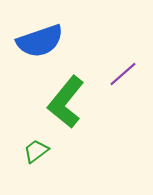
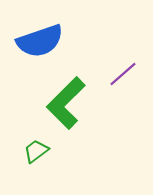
green L-shape: moved 1 px down; rotated 6 degrees clockwise
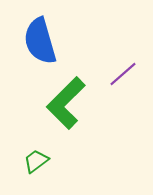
blue semicircle: rotated 93 degrees clockwise
green trapezoid: moved 10 px down
